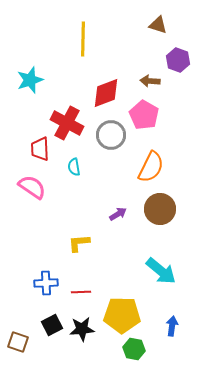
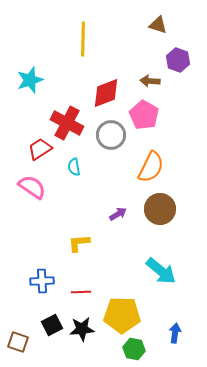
red trapezoid: rotated 60 degrees clockwise
blue cross: moved 4 px left, 2 px up
blue arrow: moved 3 px right, 7 px down
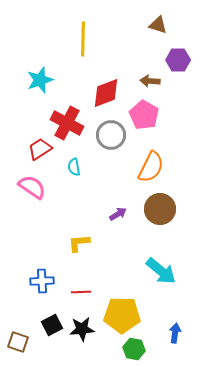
purple hexagon: rotated 20 degrees counterclockwise
cyan star: moved 10 px right
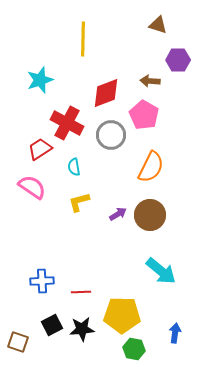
brown circle: moved 10 px left, 6 px down
yellow L-shape: moved 41 px up; rotated 10 degrees counterclockwise
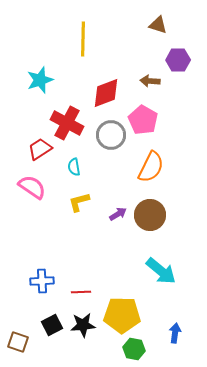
pink pentagon: moved 1 px left, 5 px down
black star: moved 1 px right, 4 px up
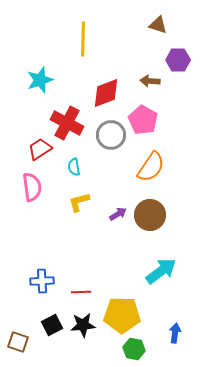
orange semicircle: rotated 8 degrees clockwise
pink semicircle: rotated 48 degrees clockwise
cyan arrow: rotated 76 degrees counterclockwise
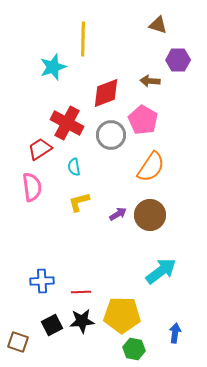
cyan star: moved 13 px right, 13 px up
black star: moved 1 px left, 4 px up
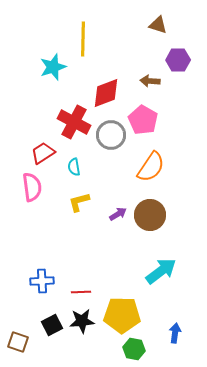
red cross: moved 7 px right, 1 px up
red trapezoid: moved 3 px right, 4 px down
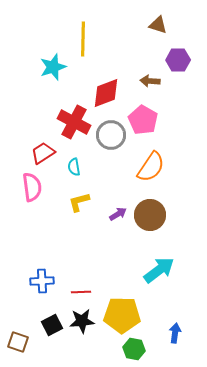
cyan arrow: moved 2 px left, 1 px up
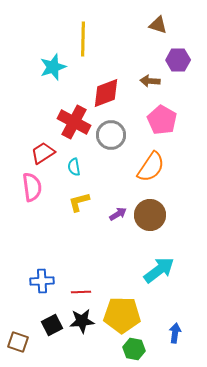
pink pentagon: moved 19 px right
